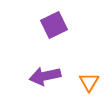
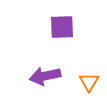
purple square: moved 8 px right, 2 px down; rotated 24 degrees clockwise
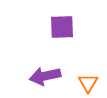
orange triangle: moved 1 px left, 1 px down
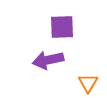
purple arrow: moved 3 px right, 16 px up
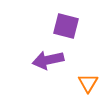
purple square: moved 4 px right, 1 px up; rotated 16 degrees clockwise
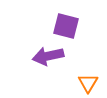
purple arrow: moved 4 px up
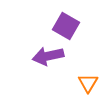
purple square: rotated 16 degrees clockwise
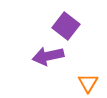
purple square: rotated 8 degrees clockwise
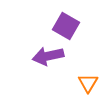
purple square: rotated 8 degrees counterclockwise
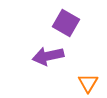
purple square: moved 3 px up
